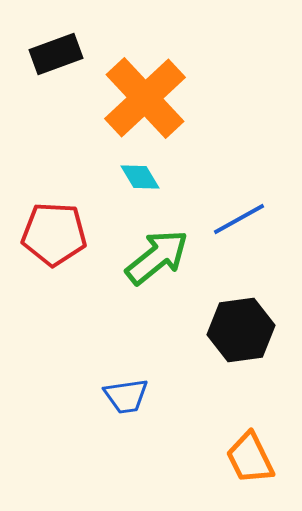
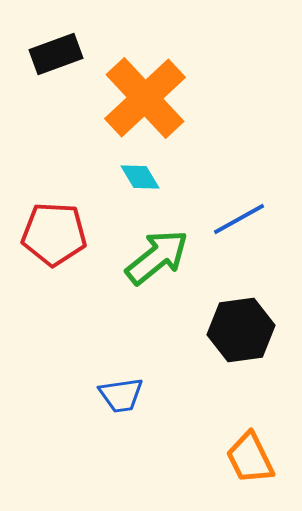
blue trapezoid: moved 5 px left, 1 px up
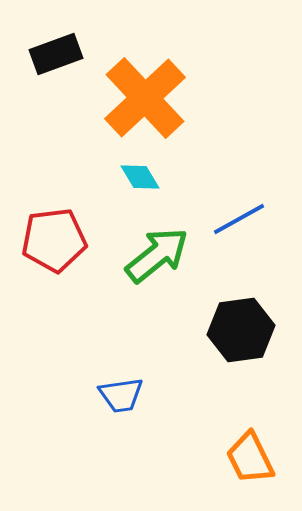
red pentagon: moved 6 px down; rotated 10 degrees counterclockwise
green arrow: moved 2 px up
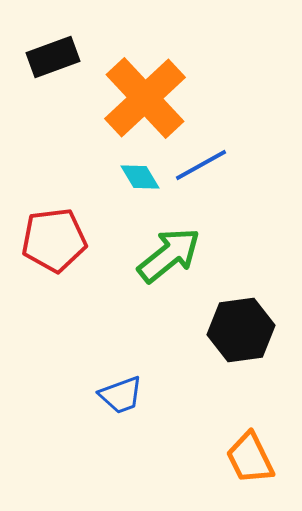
black rectangle: moved 3 px left, 3 px down
blue line: moved 38 px left, 54 px up
green arrow: moved 12 px right
blue trapezoid: rotated 12 degrees counterclockwise
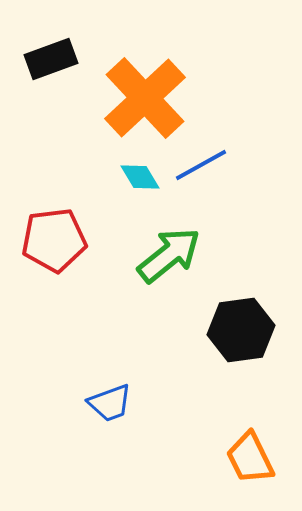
black rectangle: moved 2 px left, 2 px down
blue trapezoid: moved 11 px left, 8 px down
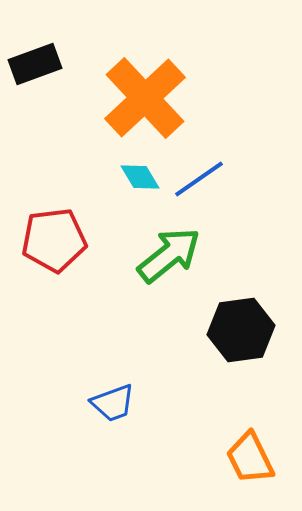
black rectangle: moved 16 px left, 5 px down
blue line: moved 2 px left, 14 px down; rotated 6 degrees counterclockwise
blue trapezoid: moved 3 px right
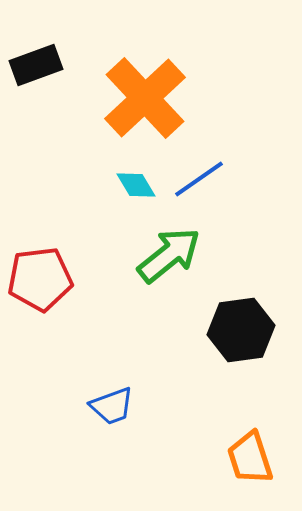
black rectangle: moved 1 px right, 1 px down
cyan diamond: moved 4 px left, 8 px down
red pentagon: moved 14 px left, 39 px down
blue trapezoid: moved 1 px left, 3 px down
orange trapezoid: rotated 8 degrees clockwise
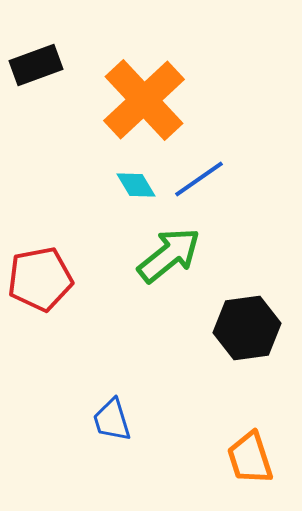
orange cross: moved 1 px left, 2 px down
red pentagon: rotated 4 degrees counterclockwise
black hexagon: moved 6 px right, 2 px up
blue trapezoid: moved 14 px down; rotated 93 degrees clockwise
